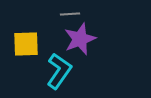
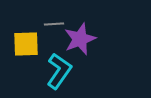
gray line: moved 16 px left, 10 px down
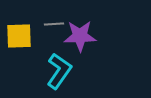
purple star: moved 3 px up; rotated 20 degrees clockwise
yellow square: moved 7 px left, 8 px up
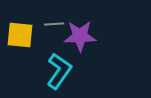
yellow square: moved 1 px right, 1 px up; rotated 8 degrees clockwise
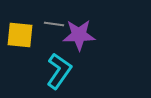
gray line: rotated 12 degrees clockwise
purple star: moved 1 px left, 1 px up
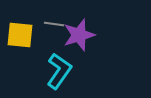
purple star: rotated 16 degrees counterclockwise
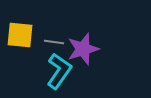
gray line: moved 18 px down
purple star: moved 4 px right, 14 px down
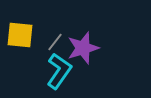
gray line: moved 1 px right; rotated 60 degrees counterclockwise
purple star: moved 1 px up
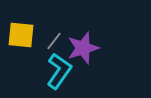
yellow square: moved 1 px right
gray line: moved 1 px left, 1 px up
